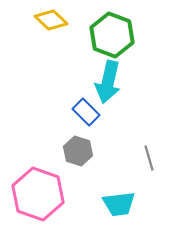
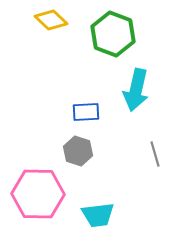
green hexagon: moved 1 px right, 1 px up
cyan arrow: moved 28 px right, 8 px down
blue rectangle: rotated 48 degrees counterclockwise
gray line: moved 6 px right, 4 px up
pink hexagon: rotated 18 degrees counterclockwise
cyan trapezoid: moved 21 px left, 11 px down
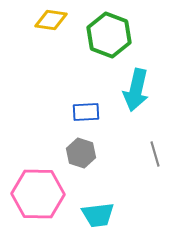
yellow diamond: rotated 36 degrees counterclockwise
green hexagon: moved 4 px left, 1 px down
gray hexagon: moved 3 px right, 2 px down
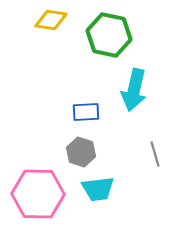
green hexagon: rotated 9 degrees counterclockwise
cyan arrow: moved 2 px left
gray hexagon: moved 1 px up
cyan trapezoid: moved 26 px up
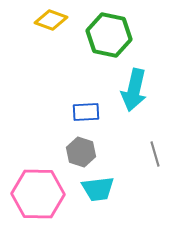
yellow diamond: rotated 12 degrees clockwise
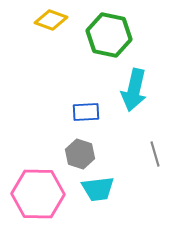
gray hexagon: moved 1 px left, 2 px down
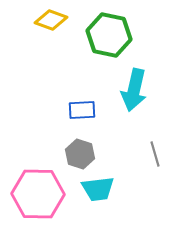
blue rectangle: moved 4 px left, 2 px up
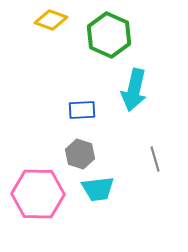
green hexagon: rotated 12 degrees clockwise
gray line: moved 5 px down
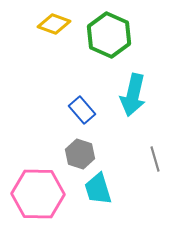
yellow diamond: moved 3 px right, 4 px down
cyan arrow: moved 1 px left, 5 px down
blue rectangle: rotated 52 degrees clockwise
cyan trapezoid: rotated 80 degrees clockwise
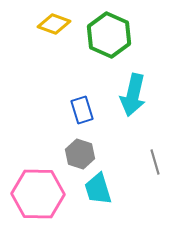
blue rectangle: rotated 24 degrees clockwise
gray line: moved 3 px down
